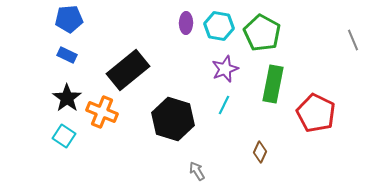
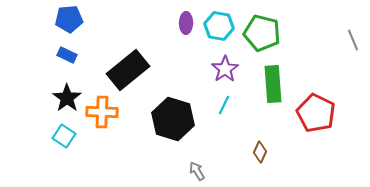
green pentagon: rotated 15 degrees counterclockwise
purple star: rotated 12 degrees counterclockwise
green rectangle: rotated 15 degrees counterclockwise
orange cross: rotated 20 degrees counterclockwise
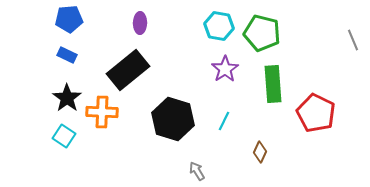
purple ellipse: moved 46 px left
cyan line: moved 16 px down
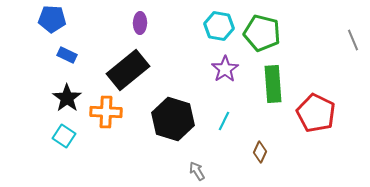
blue pentagon: moved 17 px left; rotated 8 degrees clockwise
orange cross: moved 4 px right
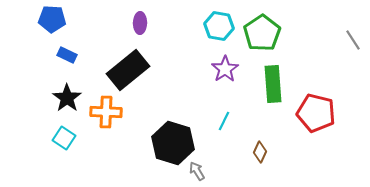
green pentagon: rotated 24 degrees clockwise
gray line: rotated 10 degrees counterclockwise
red pentagon: rotated 12 degrees counterclockwise
black hexagon: moved 24 px down
cyan square: moved 2 px down
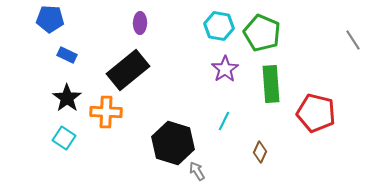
blue pentagon: moved 2 px left
green pentagon: rotated 15 degrees counterclockwise
green rectangle: moved 2 px left
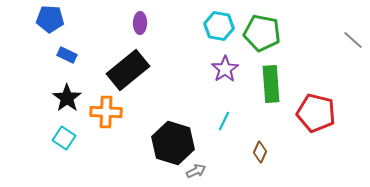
green pentagon: rotated 12 degrees counterclockwise
gray line: rotated 15 degrees counterclockwise
gray arrow: moved 1 px left; rotated 96 degrees clockwise
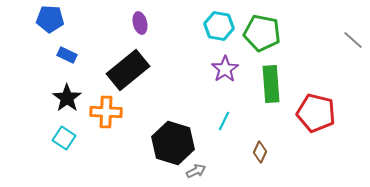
purple ellipse: rotated 15 degrees counterclockwise
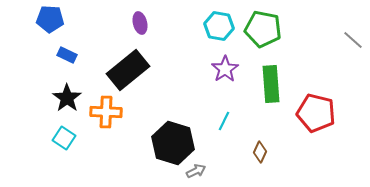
green pentagon: moved 1 px right, 4 px up
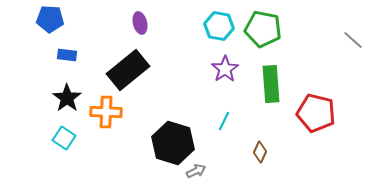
blue rectangle: rotated 18 degrees counterclockwise
